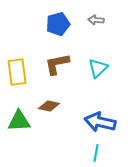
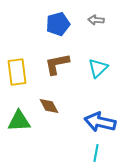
brown diamond: rotated 50 degrees clockwise
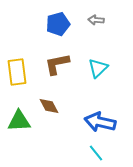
cyan line: rotated 48 degrees counterclockwise
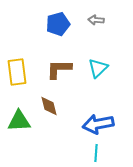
brown L-shape: moved 2 px right, 5 px down; rotated 12 degrees clockwise
brown diamond: rotated 15 degrees clockwise
blue arrow: moved 2 px left, 2 px down; rotated 24 degrees counterclockwise
cyan line: rotated 42 degrees clockwise
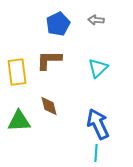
blue pentagon: rotated 10 degrees counterclockwise
brown L-shape: moved 10 px left, 9 px up
blue arrow: rotated 76 degrees clockwise
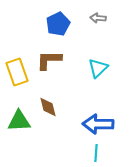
gray arrow: moved 2 px right, 2 px up
yellow rectangle: rotated 12 degrees counterclockwise
brown diamond: moved 1 px left, 1 px down
blue arrow: rotated 64 degrees counterclockwise
